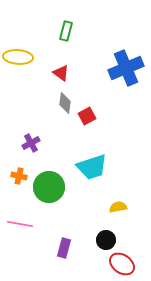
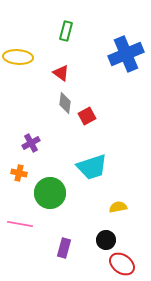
blue cross: moved 14 px up
orange cross: moved 3 px up
green circle: moved 1 px right, 6 px down
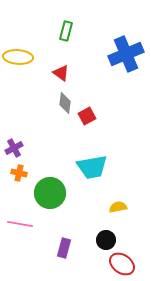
purple cross: moved 17 px left, 5 px down
cyan trapezoid: rotated 8 degrees clockwise
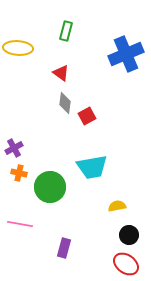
yellow ellipse: moved 9 px up
green circle: moved 6 px up
yellow semicircle: moved 1 px left, 1 px up
black circle: moved 23 px right, 5 px up
red ellipse: moved 4 px right
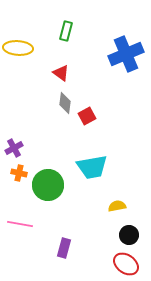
green circle: moved 2 px left, 2 px up
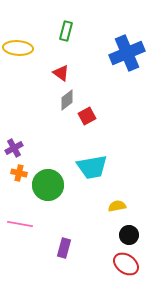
blue cross: moved 1 px right, 1 px up
gray diamond: moved 2 px right, 3 px up; rotated 45 degrees clockwise
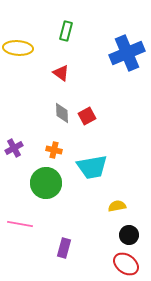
gray diamond: moved 5 px left, 13 px down; rotated 55 degrees counterclockwise
orange cross: moved 35 px right, 23 px up
green circle: moved 2 px left, 2 px up
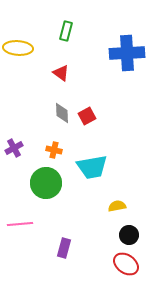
blue cross: rotated 20 degrees clockwise
pink line: rotated 15 degrees counterclockwise
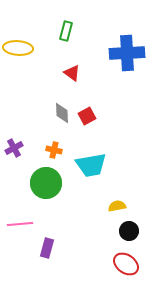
red triangle: moved 11 px right
cyan trapezoid: moved 1 px left, 2 px up
black circle: moved 4 px up
purple rectangle: moved 17 px left
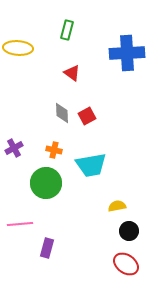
green rectangle: moved 1 px right, 1 px up
